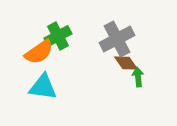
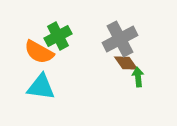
gray cross: moved 3 px right
orange semicircle: rotated 64 degrees clockwise
cyan triangle: moved 2 px left
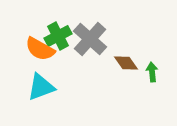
gray cross: moved 30 px left; rotated 20 degrees counterclockwise
orange semicircle: moved 1 px right, 3 px up
green arrow: moved 14 px right, 5 px up
cyan triangle: rotated 28 degrees counterclockwise
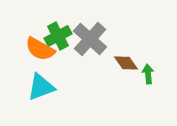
green arrow: moved 4 px left, 2 px down
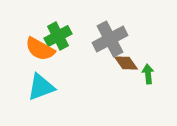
gray cross: moved 20 px right; rotated 20 degrees clockwise
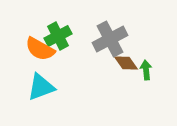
green arrow: moved 2 px left, 4 px up
